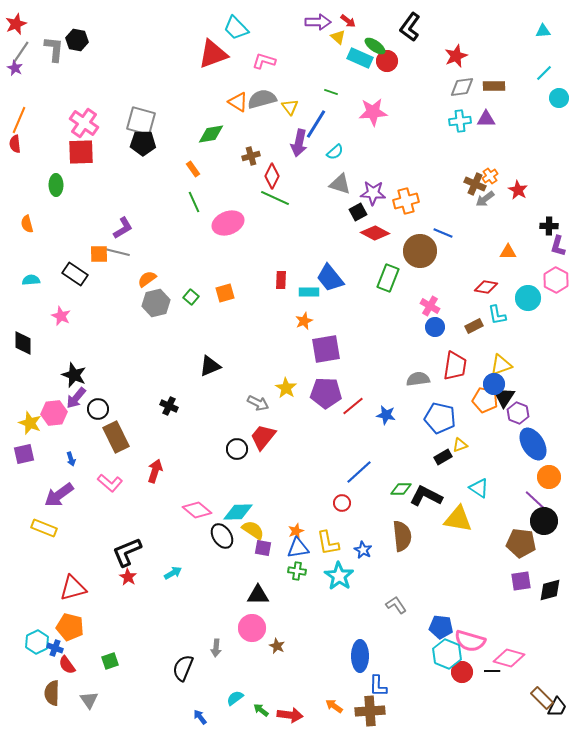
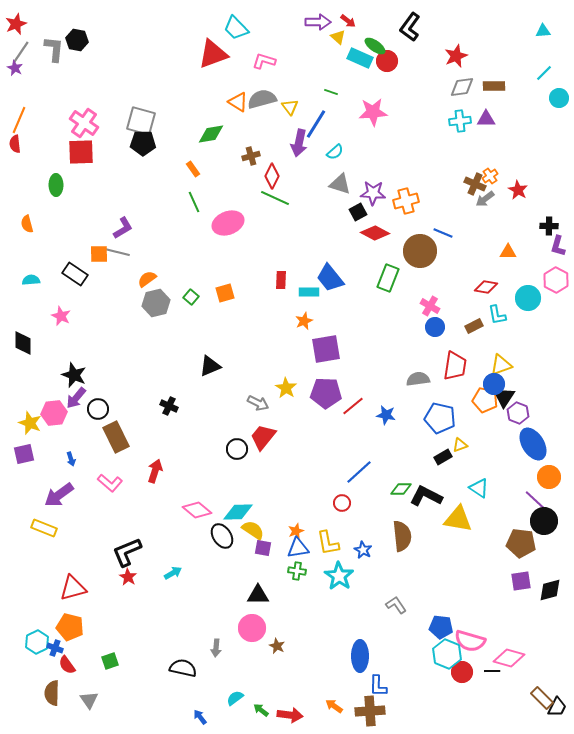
black semicircle at (183, 668): rotated 80 degrees clockwise
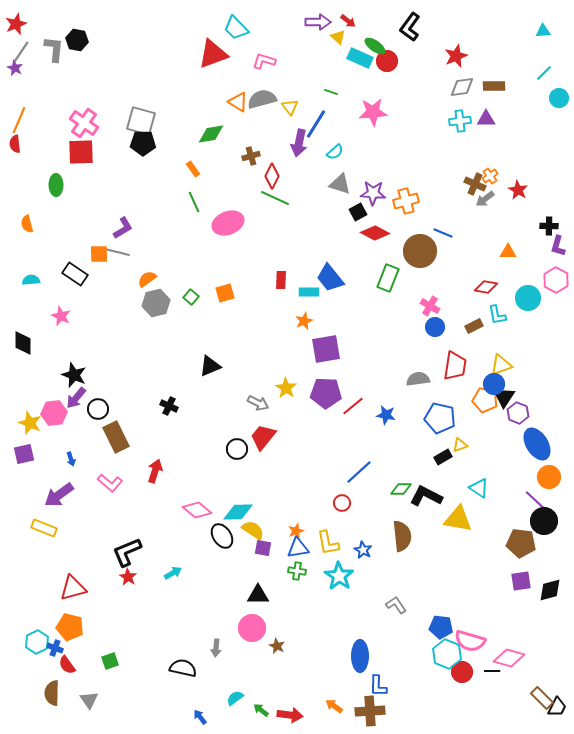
blue ellipse at (533, 444): moved 4 px right
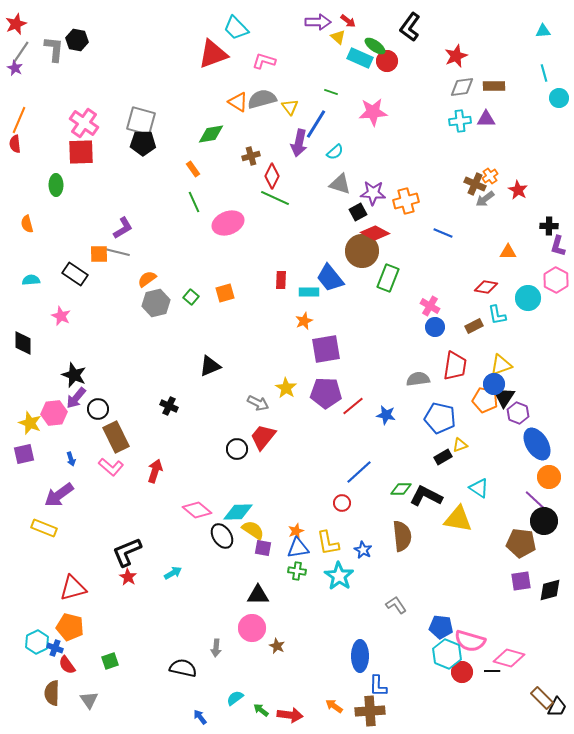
cyan line at (544, 73): rotated 60 degrees counterclockwise
brown circle at (420, 251): moved 58 px left
pink L-shape at (110, 483): moved 1 px right, 16 px up
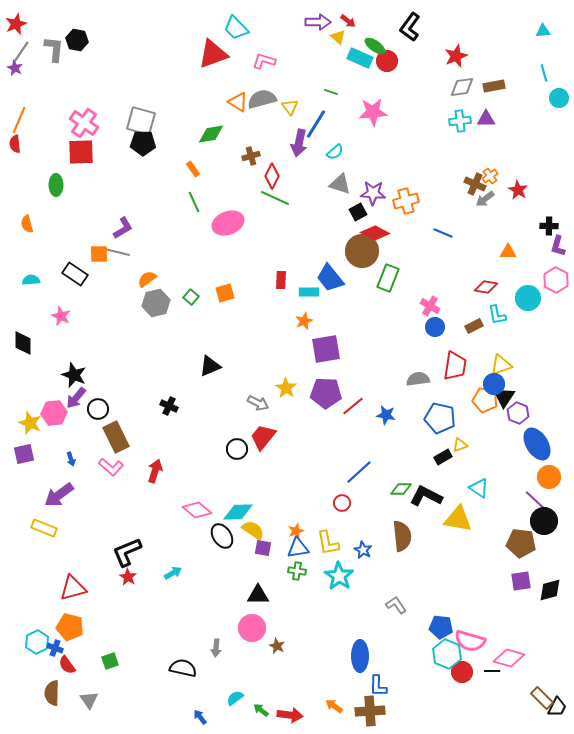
brown rectangle at (494, 86): rotated 10 degrees counterclockwise
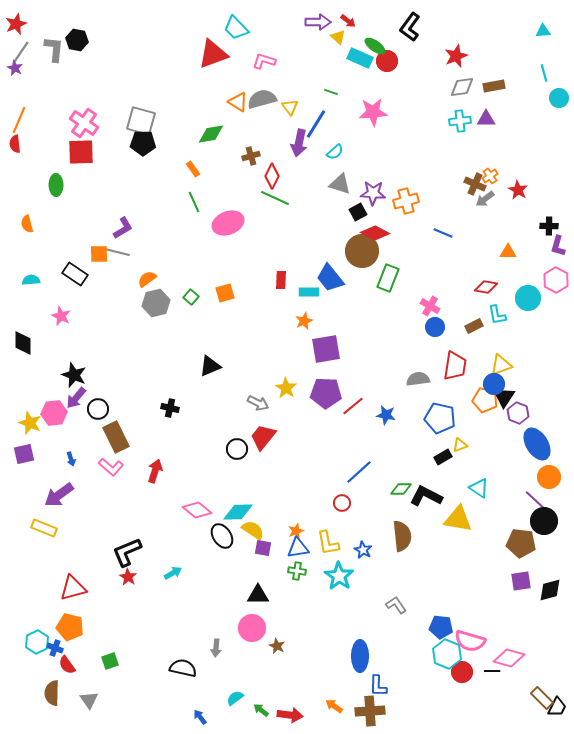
black cross at (169, 406): moved 1 px right, 2 px down; rotated 12 degrees counterclockwise
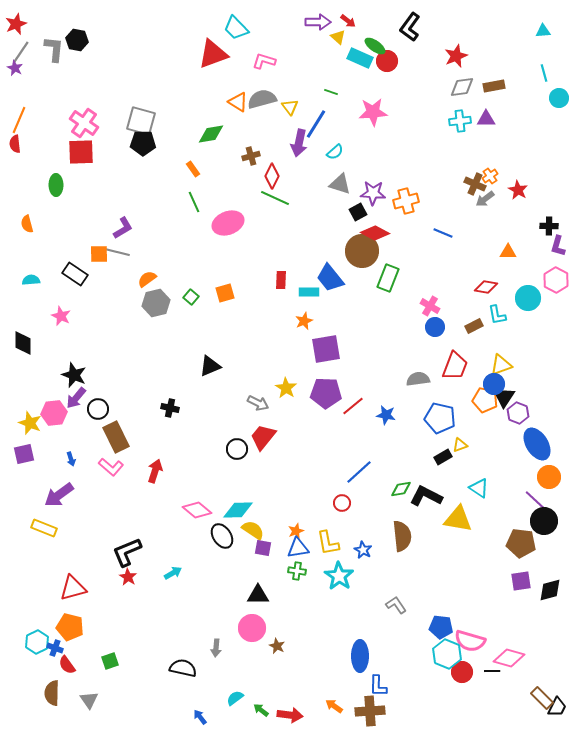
red trapezoid at (455, 366): rotated 12 degrees clockwise
green diamond at (401, 489): rotated 10 degrees counterclockwise
cyan diamond at (238, 512): moved 2 px up
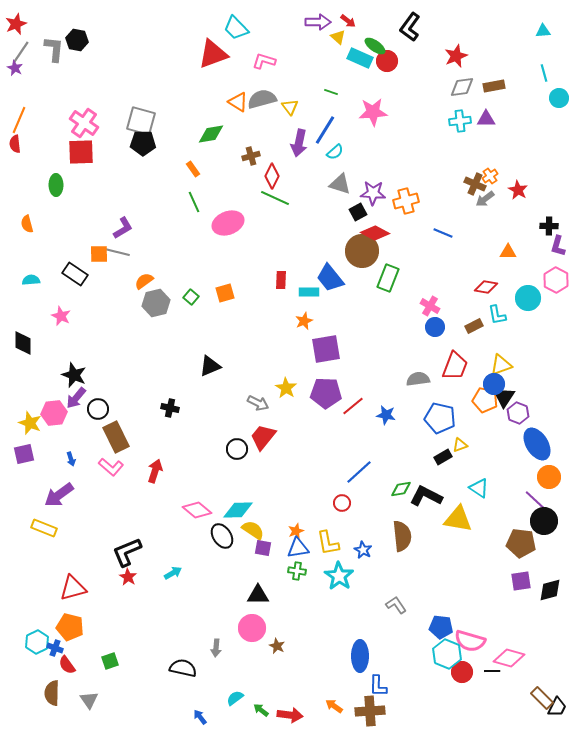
blue line at (316, 124): moved 9 px right, 6 px down
orange semicircle at (147, 279): moved 3 px left, 2 px down
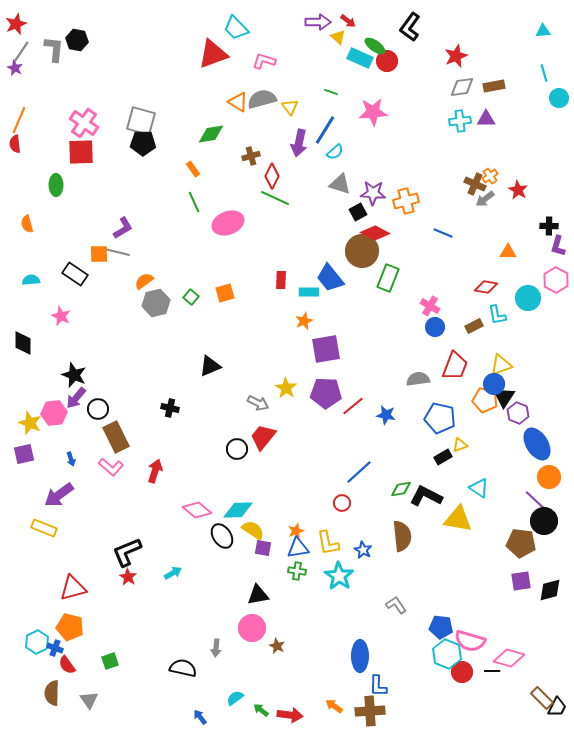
black triangle at (258, 595): rotated 10 degrees counterclockwise
